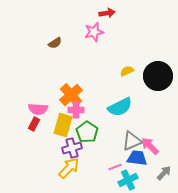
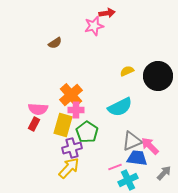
pink star: moved 6 px up
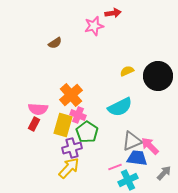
red arrow: moved 6 px right
pink cross: moved 2 px right, 5 px down; rotated 21 degrees clockwise
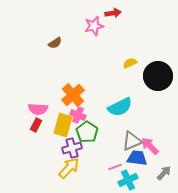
yellow semicircle: moved 3 px right, 8 px up
orange cross: moved 2 px right
red rectangle: moved 2 px right, 1 px down
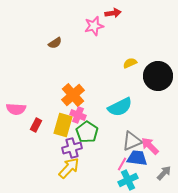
pink semicircle: moved 22 px left
pink line: moved 7 px right, 3 px up; rotated 40 degrees counterclockwise
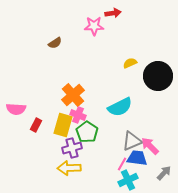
pink star: rotated 12 degrees clockwise
yellow arrow: rotated 135 degrees counterclockwise
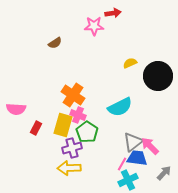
orange cross: rotated 15 degrees counterclockwise
red rectangle: moved 3 px down
gray triangle: moved 1 px right, 1 px down; rotated 15 degrees counterclockwise
